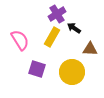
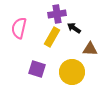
purple cross: rotated 24 degrees clockwise
pink semicircle: moved 1 px left, 12 px up; rotated 135 degrees counterclockwise
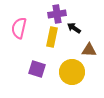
yellow rectangle: rotated 18 degrees counterclockwise
brown triangle: moved 1 px left, 1 px down
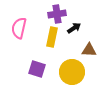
black arrow: rotated 112 degrees clockwise
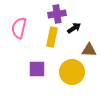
purple square: rotated 18 degrees counterclockwise
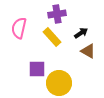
black arrow: moved 7 px right, 5 px down
yellow rectangle: rotated 54 degrees counterclockwise
brown triangle: moved 1 px left, 1 px down; rotated 28 degrees clockwise
yellow circle: moved 13 px left, 11 px down
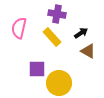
purple cross: rotated 18 degrees clockwise
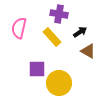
purple cross: moved 2 px right
black arrow: moved 1 px left, 1 px up
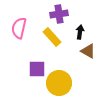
purple cross: rotated 18 degrees counterclockwise
black arrow: rotated 48 degrees counterclockwise
